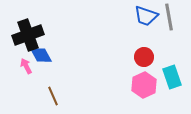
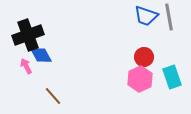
pink hexagon: moved 4 px left, 6 px up
brown line: rotated 18 degrees counterclockwise
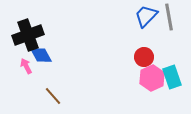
blue trapezoid: rotated 115 degrees clockwise
pink hexagon: moved 12 px right, 1 px up
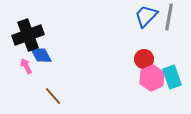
gray line: rotated 20 degrees clockwise
red circle: moved 2 px down
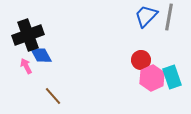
red circle: moved 3 px left, 1 px down
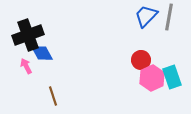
blue diamond: moved 1 px right, 2 px up
brown line: rotated 24 degrees clockwise
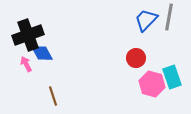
blue trapezoid: moved 4 px down
red circle: moved 5 px left, 2 px up
pink arrow: moved 2 px up
pink hexagon: moved 6 px down; rotated 20 degrees counterclockwise
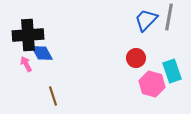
black cross: rotated 16 degrees clockwise
cyan rectangle: moved 6 px up
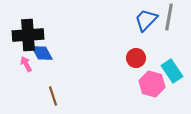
cyan rectangle: rotated 15 degrees counterclockwise
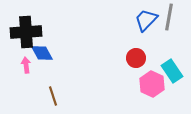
black cross: moved 2 px left, 3 px up
pink arrow: moved 1 px down; rotated 21 degrees clockwise
pink hexagon: rotated 10 degrees clockwise
